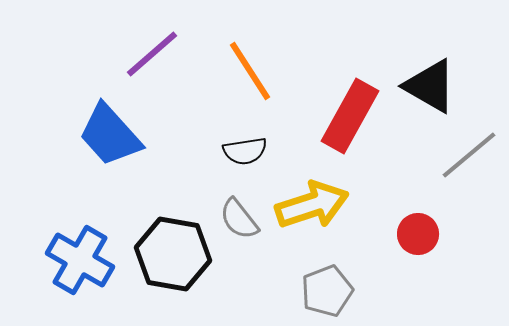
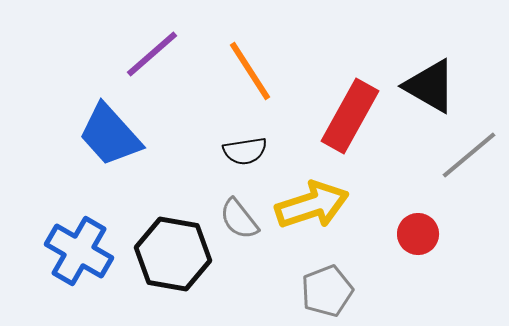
blue cross: moved 1 px left, 9 px up
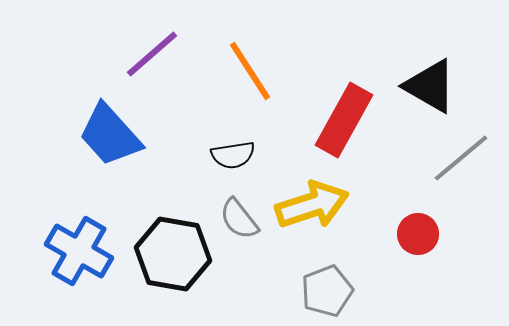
red rectangle: moved 6 px left, 4 px down
black semicircle: moved 12 px left, 4 px down
gray line: moved 8 px left, 3 px down
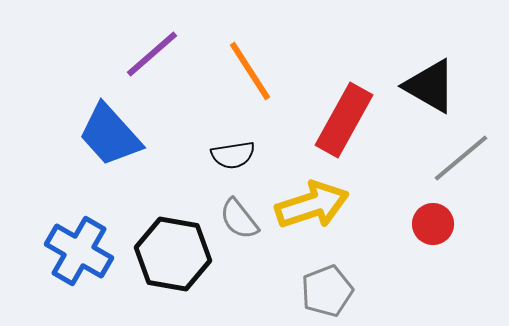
red circle: moved 15 px right, 10 px up
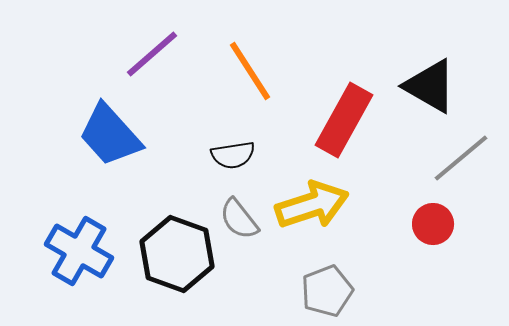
black hexagon: moved 4 px right; rotated 10 degrees clockwise
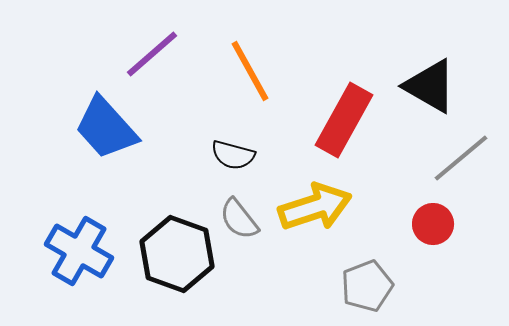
orange line: rotated 4 degrees clockwise
blue trapezoid: moved 4 px left, 7 px up
black semicircle: rotated 24 degrees clockwise
yellow arrow: moved 3 px right, 2 px down
gray pentagon: moved 40 px right, 5 px up
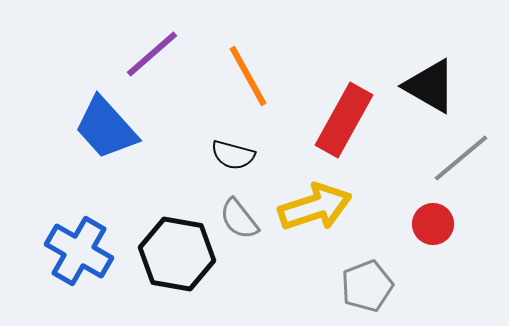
orange line: moved 2 px left, 5 px down
black hexagon: rotated 10 degrees counterclockwise
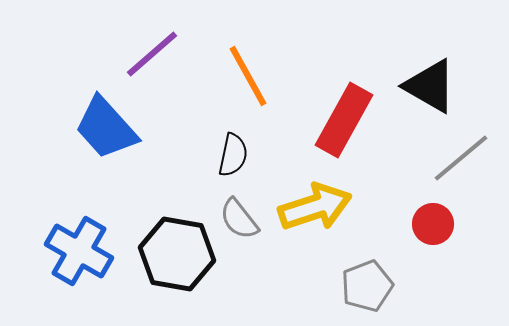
black semicircle: rotated 93 degrees counterclockwise
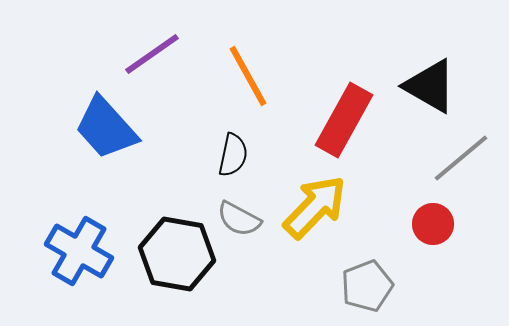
purple line: rotated 6 degrees clockwise
yellow arrow: rotated 28 degrees counterclockwise
gray semicircle: rotated 24 degrees counterclockwise
